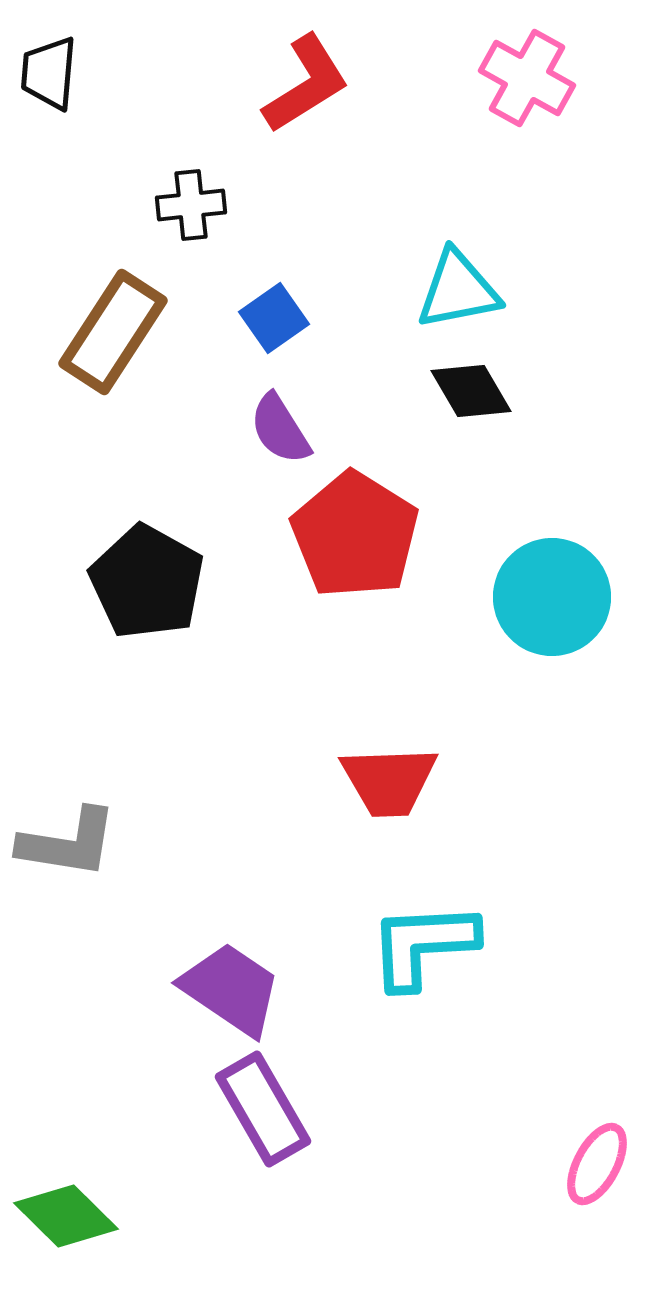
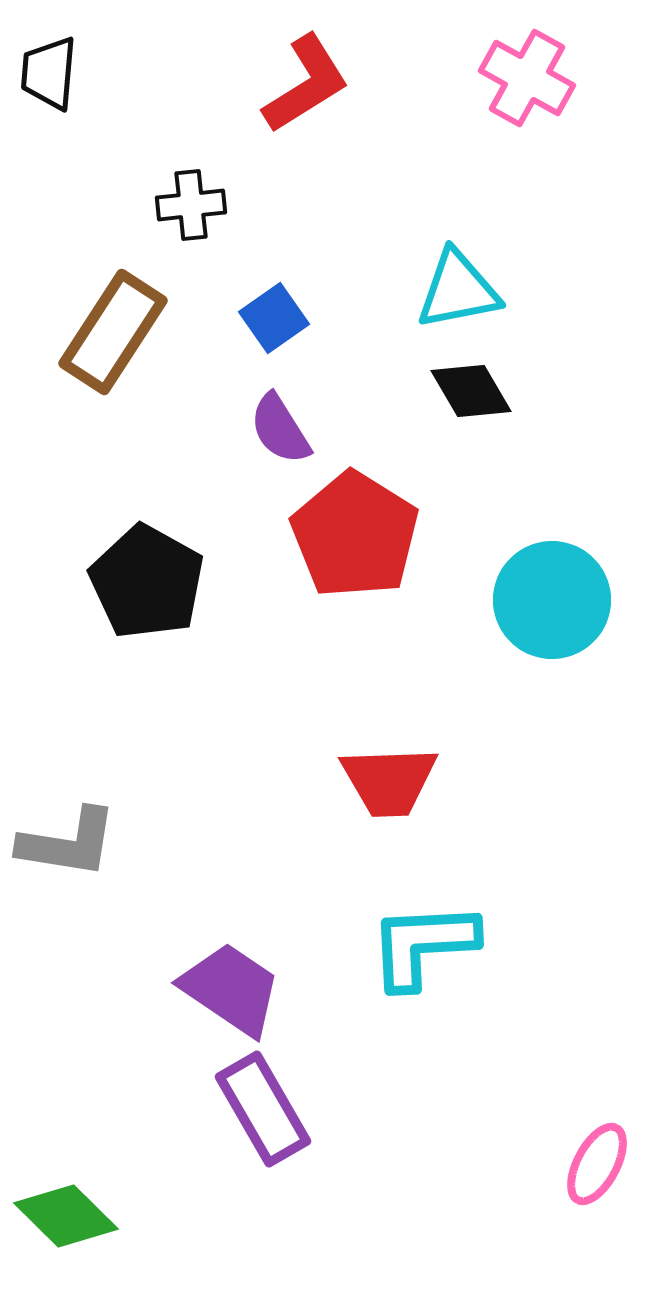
cyan circle: moved 3 px down
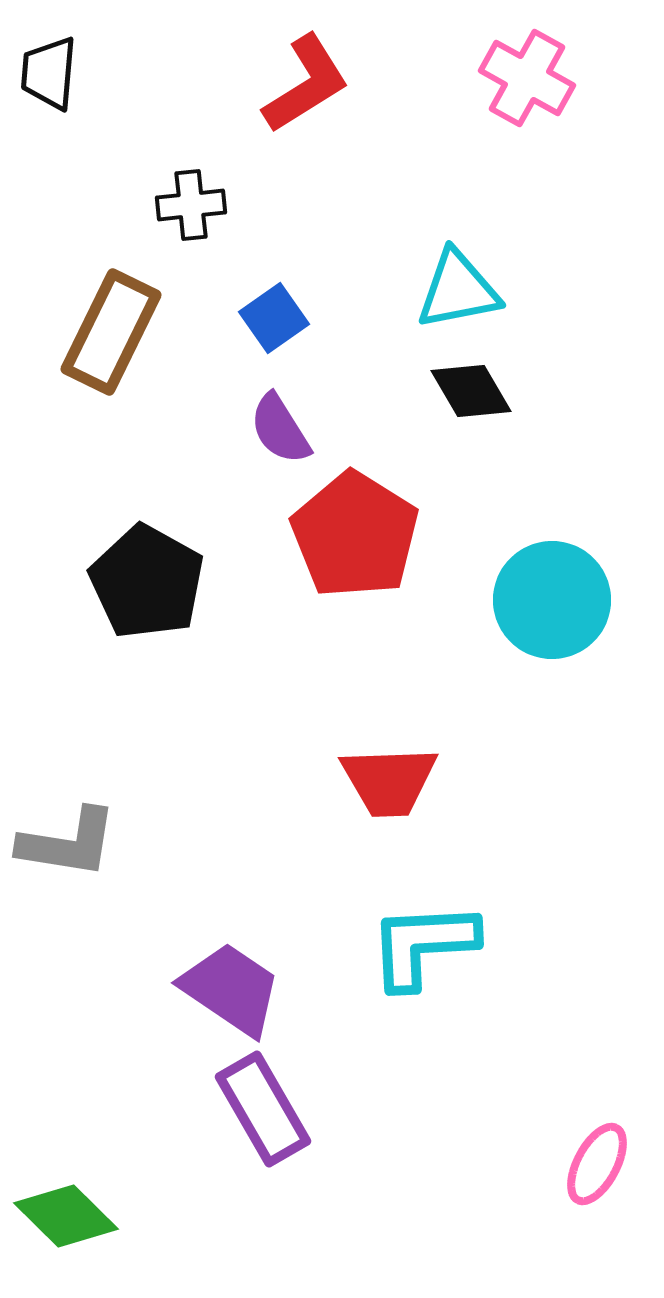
brown rectangle: moved 2 px left; rotated 7 degrees counterclockwise
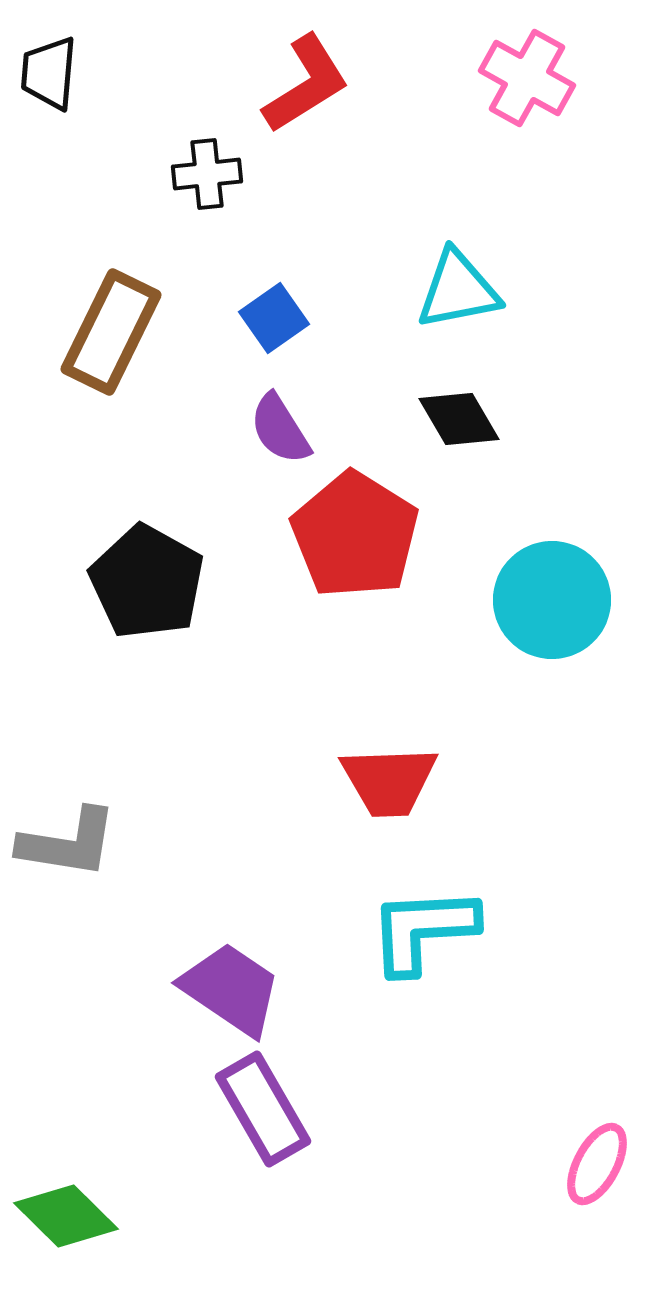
black cross: moved 16 px right, 31 px up
black diamond: moved 12 px left, 28 px down
cyan L-shape: moved 15 px up
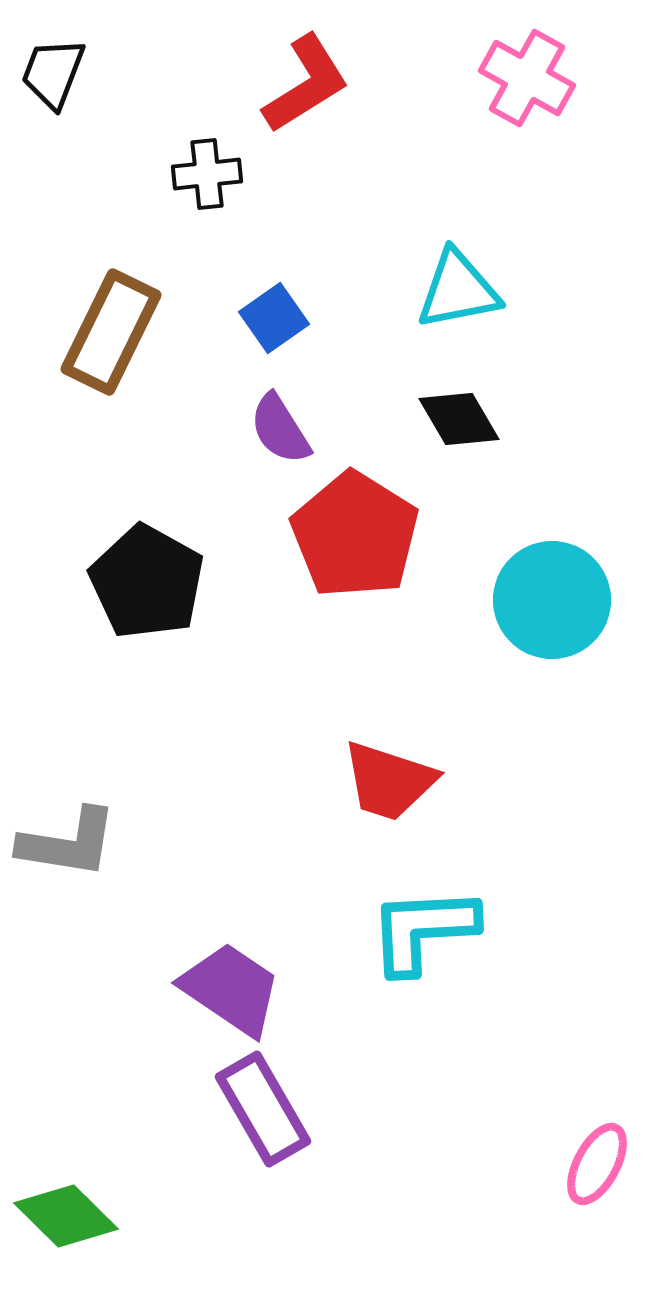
black trapezoid: moved 4 px right; rotated 16 degrees clockwise
red trapezoid: rotated 20 degrees clockwise
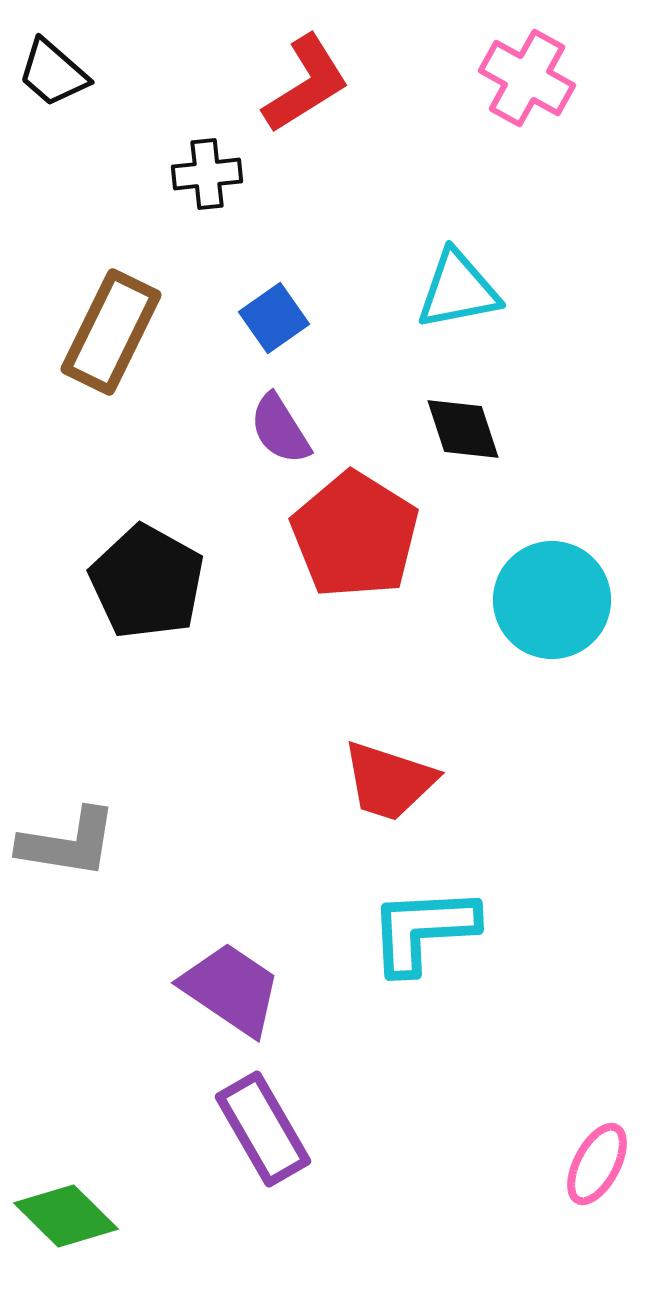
black trapezoid: rotated 70 degrees counterclockwise
black diamond: moved 4 px right, 10 px down; rotated 12 degrees clockwise
purple rectangle: moved 20 px down
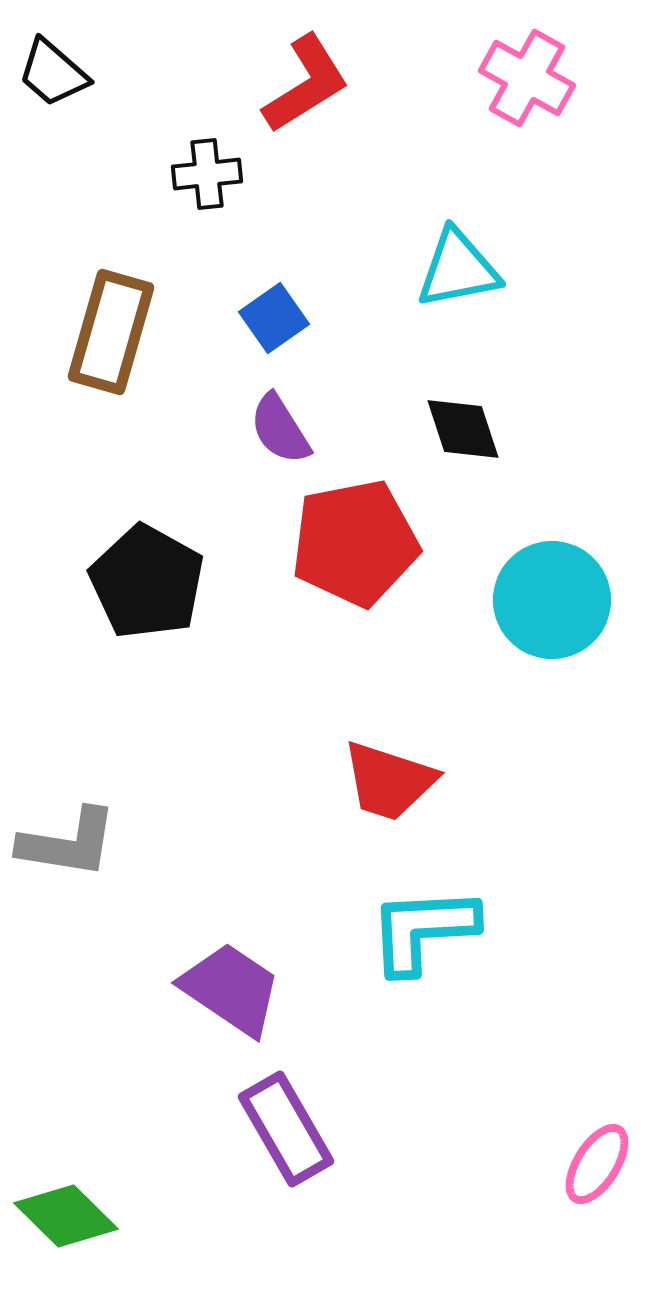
cyan triangle: moved 21 px up
brown rectangle: rotated 10 degrees counterclockwise
red pentagon: moved 8 px down; rotated 29 degrees clockwise
purple rectangle: moved 23 px right
pink ellipse: rotated 4 degrees clockwise
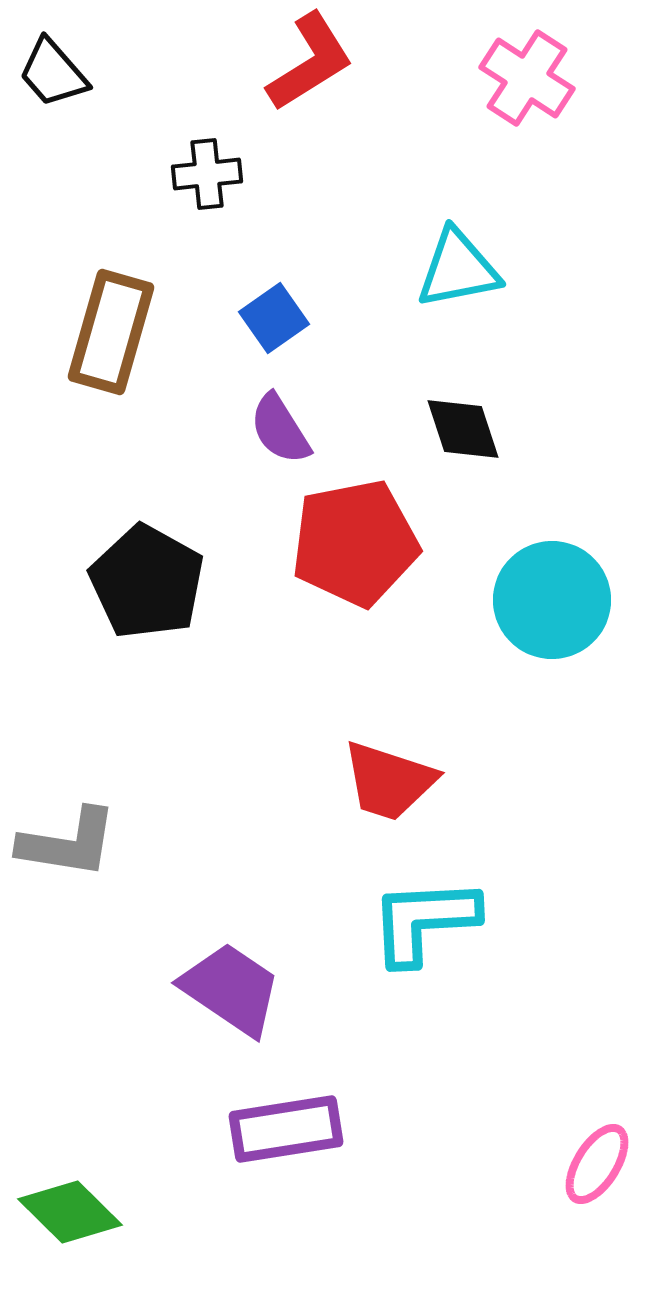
black trapezoid: rotated 8 degrees clockwise
pink cross: rotated 4 degrees clockwise
red L-shape: moved 4 px right, 22 px up
cyan L-shape: moved 1 px right, 9 px up
purple rectangle: rotated 69 degrees counterclockwise
green diamond: moved 4 px right, 4 px up
